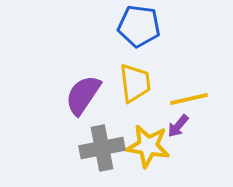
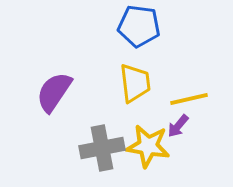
purple semicircle: moved 29 px left, 3 px up
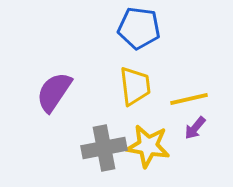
blue pentagon: moved 2 px down
yellow trapezoid: moved 3 px down
purple arrow: moved 17 px right, 2 px down
gray cross: moved 2 px right
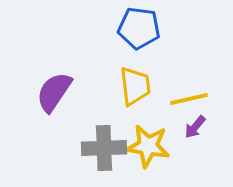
purple arrow: moved 1 px up
gray cross: rotated 9 degrees clockwise
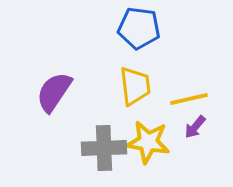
yellow star: moved 4 px up
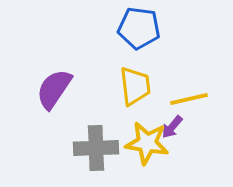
purple semicircle: moved 3 px up
purple arrow: moved 23 px left
yellow star: moved 1 px left, 1 px down
gray cross: moved 8 px left
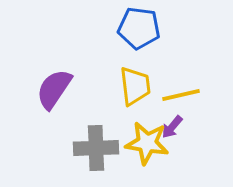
yellow line: moved 8 px left, 4 px up
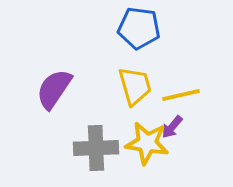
yellow trapezoid: rotated 9 degrees counterclockwise
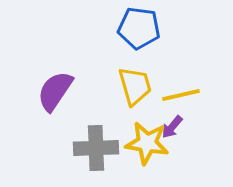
purple semicircle: moved 1 px right, 2 px down
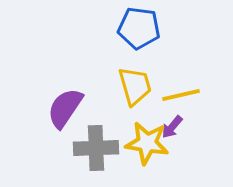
purple semicircle: moved 10 px right, 17 px down
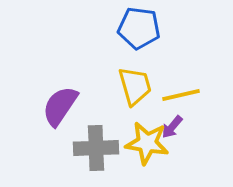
purple semicircle: moved 5 px left, 2 px up
